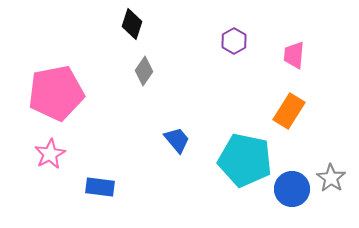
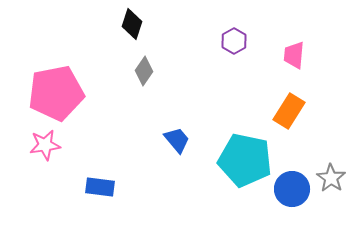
pink star: moved 5 px left, 9 px up; rotated 20 degrees clockwise
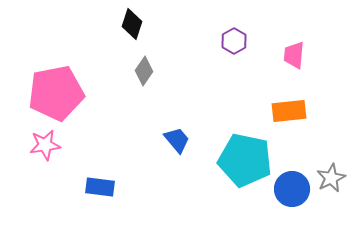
orange rectangle: rotated 52 degrees clockwise
gray star: rotated 12 degrees clockwise
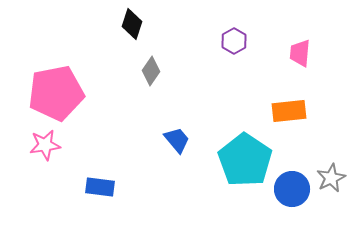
pink trapezoid: moved 6 px right, 2 px up
gray diamond: moved 7 px right
cyan pentagon: rotated 22 degrees clockwise
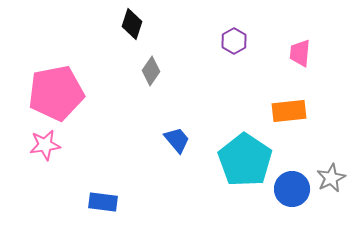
blue rectangle: moved 3 px right, 15 px down
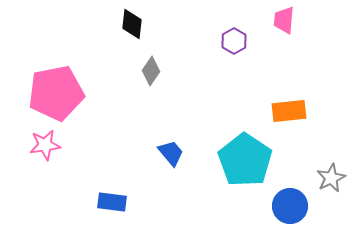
black diamond: rotated 12 degrees counterclockwise
pink trapezoid: moved 16 px left, 33 px up
blue trapezoid: moved 6 px left, 13 px down
blue circle: moved 2 px left, 17 px down
blue rectangle: moved 9 px right
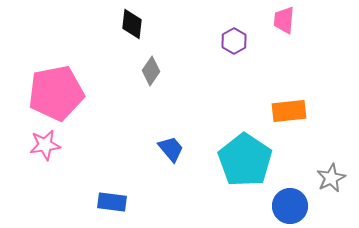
blue trapezoid: moved 4 px up
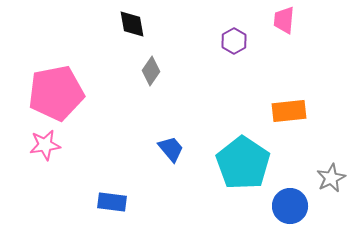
black diamond: rotated 16 degrees counterclockwise
cyan pentagon: moved 2 px left, 3 px down
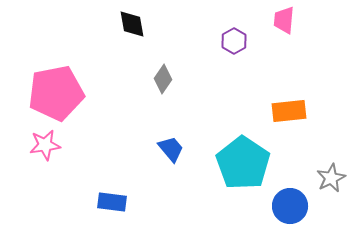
gray diamond: moved 12 px right, 8 px down
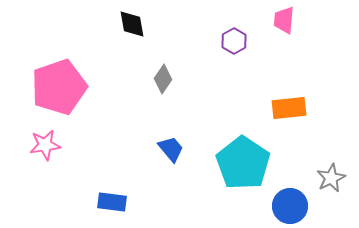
pink pentagon: moved 3 px right, 6 px up; rotated 8 degrees counterclockwise
orange rectangle: moved 3 px up
